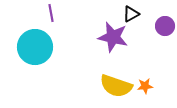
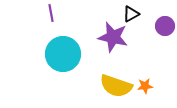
cyan circle: moved 28 px right, 7 px down
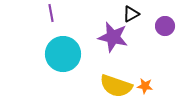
orange star: rotated 14 degrees clockwise
